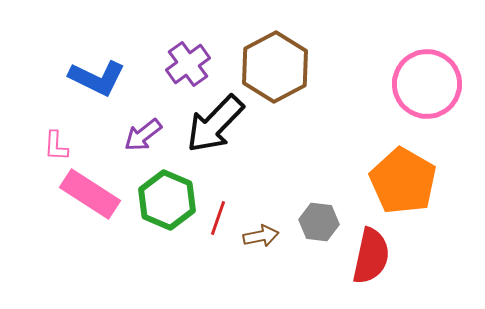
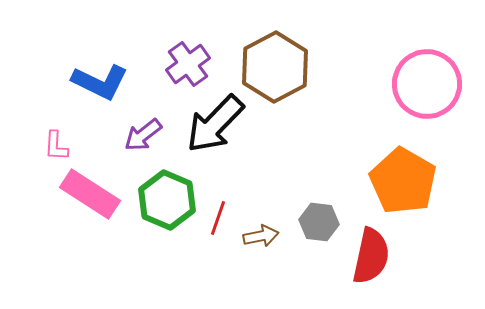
blue L-shape: moved 3 px right, 4 px down
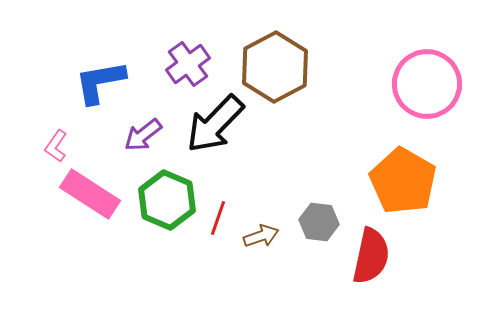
blue L-shape: rotated 144 degrees clockwise
pink L-shape: rotated 32 degrees clockwise
brown arrow: rotated 8 degrees counterclockwise
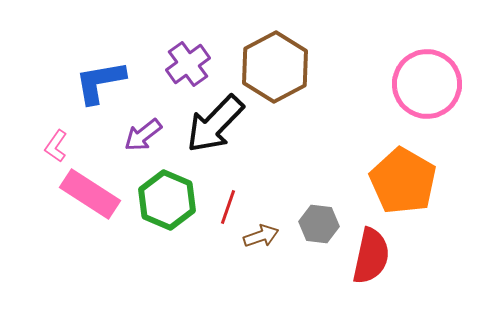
red line: moved 10 px right, 11 px up
gray hexagon: moved 2 px down
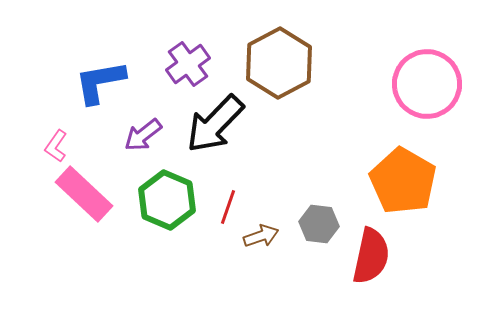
brown hexagon: moved 4 px right, 4 px up
pink rectangle: moved 6 px left; rotated 10 degrees clockwise
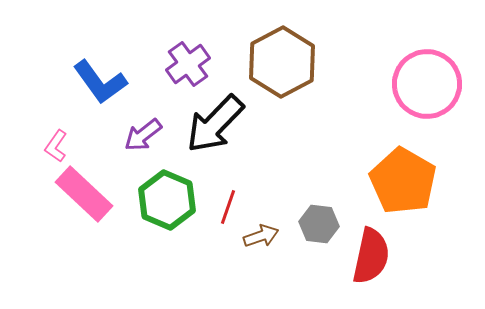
brown hexagon: moved 3 px right, 1 px up
blue L-shape: rotated 116 degrees counterclockwise
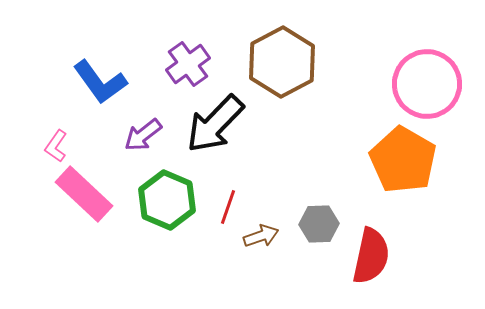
orange pentagon: moved 21 px up
gray hexagon: rotated 9 degrees counterclockwise
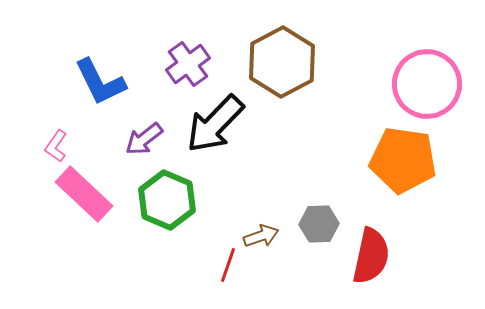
blue L-shape: rotated 10 degrees clockwise
purple arrow: moved 1 px right, 4 px down
orange pentagon: rotated 22 degrees counterclockwise
red line: moved 58 px down
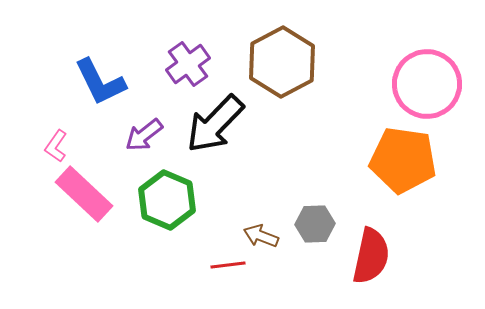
purple arrow: moved 4 px up
gray hexagon: moved 4 px left
brown arrow: rotated 140 degrees counterclockwise
red line: rotated 64 degrees clockwise
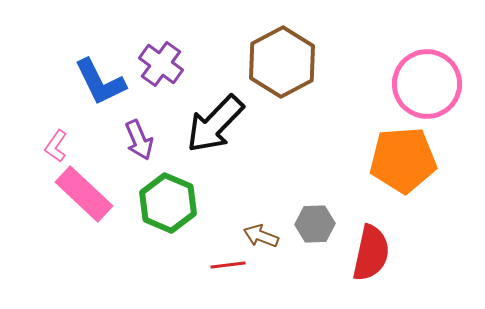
purple cross: moved 27 px left; rotated 18 degrees counterclockwise
purple arrow: moved 5 px left, 5 px down; rotated 75 degrees counterclockwise
orange pentagon: rotated 12 degrees counterclockwise
green hexagon: moved 1 px right, 3 px down
red semicircle: moved 3 px up
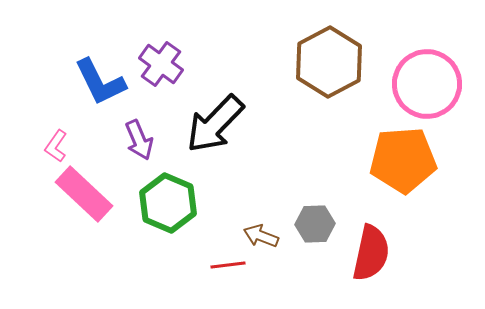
brown hexagon: moved 47 px right
